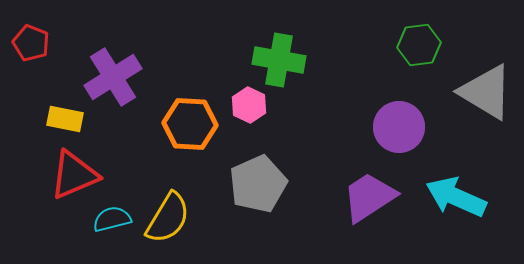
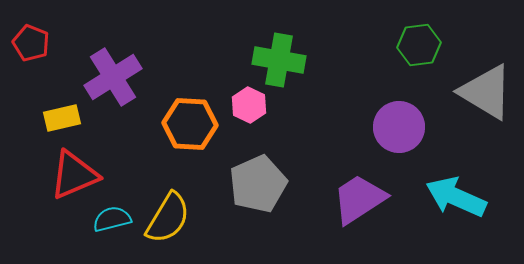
yellow rectangle: moved 3 px left, 1 px up; rotated 24 degrees counterclockwise
purple trapezoid: moved 10 px left, 2 px down
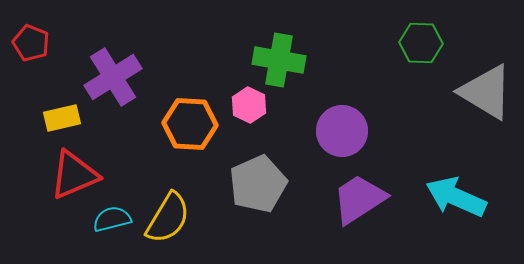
green hexagon: moved 2 px right, 2 px up; rotated 9 degrees clockwise
purple circle: moved 57 px left, 4 px down
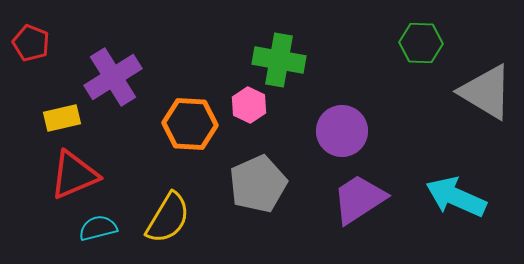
cyan semicircle: moved 14 px left, 9 px down
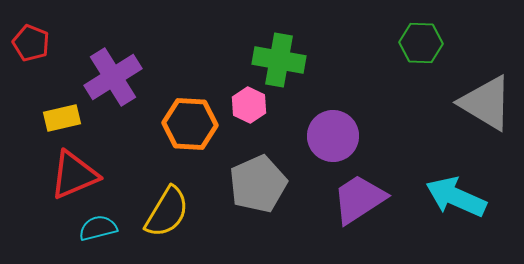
gray triangle: moved 11 px down
purple circle: moved 9 px left, 5 px down
yellow semicircle: moved 1 px left, 6 px up
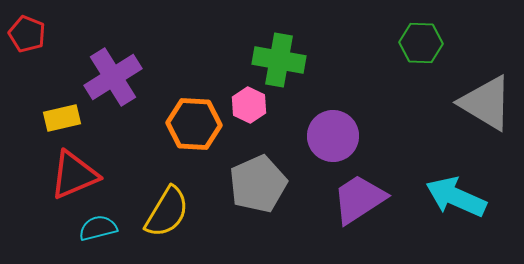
red pentagon: moved 4 px left, 9 px up
orange hexagon: moved 4 px right
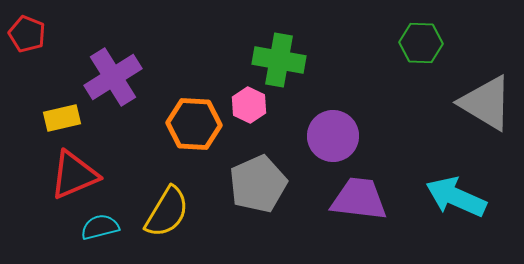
purple trapezoid: rotated 40 degrees clockwise
cyan semicircle: moved 2 px right, 1 px up
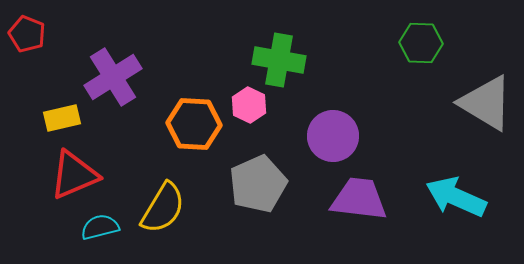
yellow semicircle: moved 4 px left, 4 px up
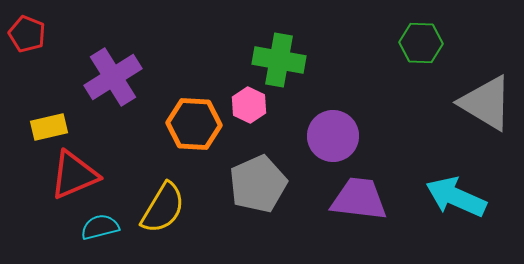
yellow rectangle: moved 13 px left, 9 px down
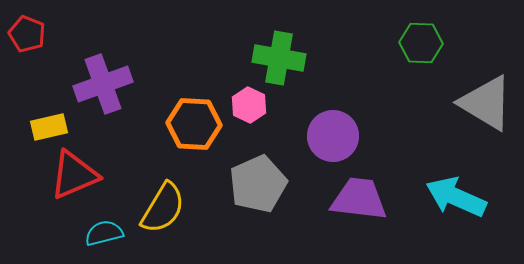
green cross: moved 2 px up
purple cross: moved 10 px left, 7 px down; rotated 12 degrees clockwise
cyan semicircle: moved 4 px right, 6 px down
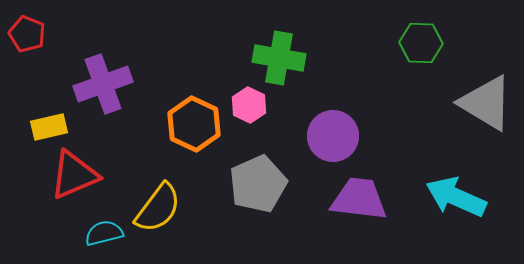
orange hexagon: rotated 22 degrees clockwise
yellow semicircle: moved 5 px left; rotated 6 degrees clockwise
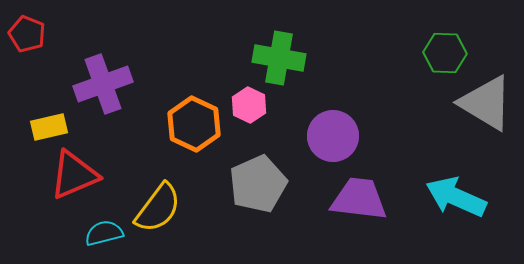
green hexagon: moved 24 px right, 10 px down
